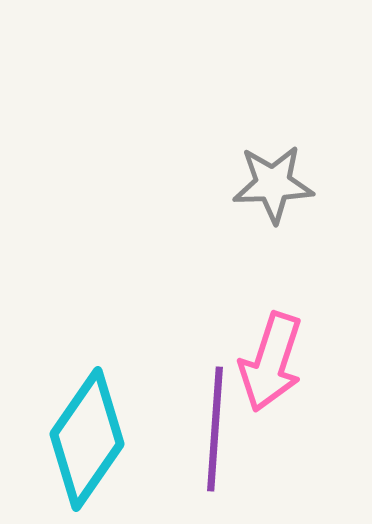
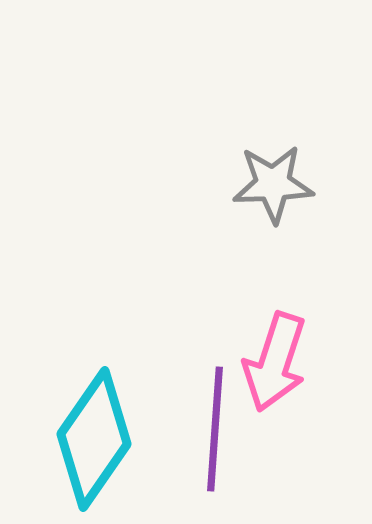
pink arrow: moved 4 px right
cyan diamond: moved 7 px right
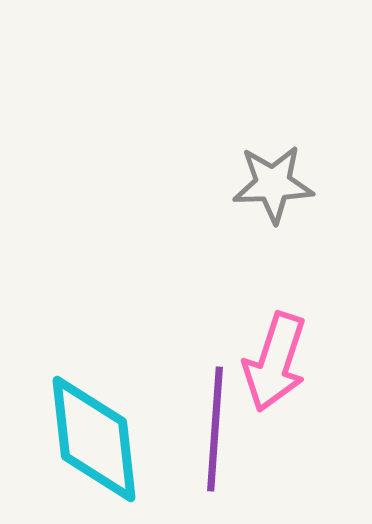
cyan diamond: rotated 41 degrees counterclockwise
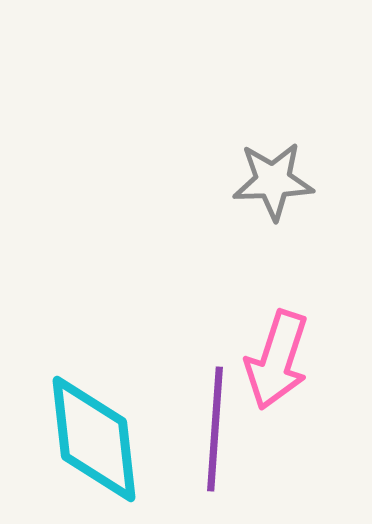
gray star: moved 3 px up
pink arrow: moved 2 px right, 2 px up
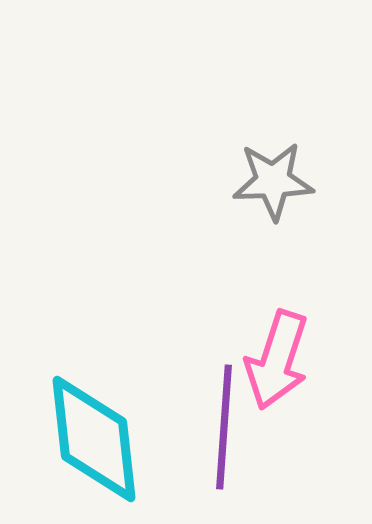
purple line: moved 9 px right, 2 px up
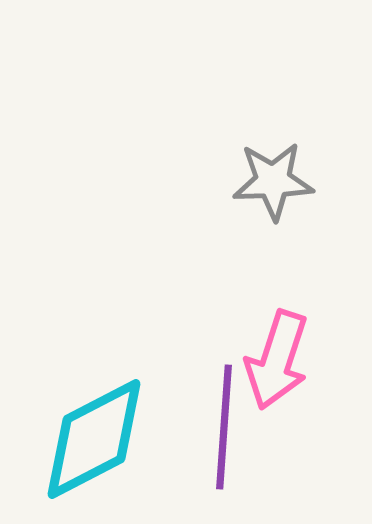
cyan diamond: rotated 69 degrees clockwise
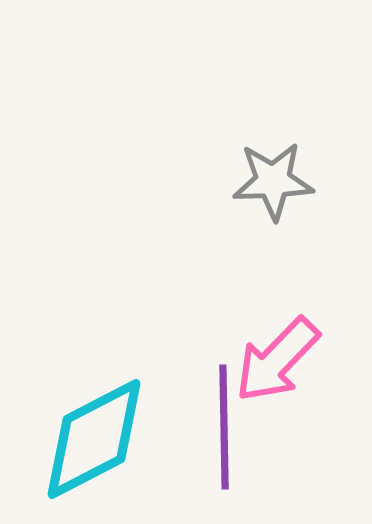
pink arrow: rotated 26 degrees clockwise
purple line: rotated 5 degrees counterclockwise
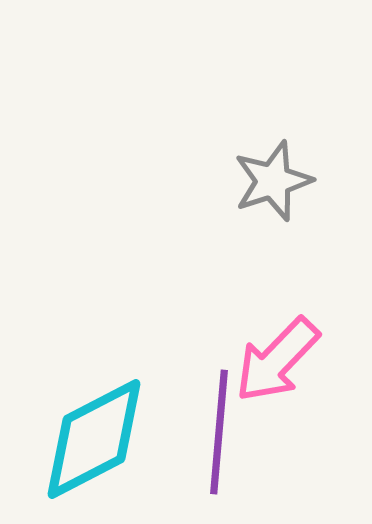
gray star: rotated 16 degrees counterclockwise
purple line: moved 5 px left, 5 px down; rotated 6 degrees clockwise
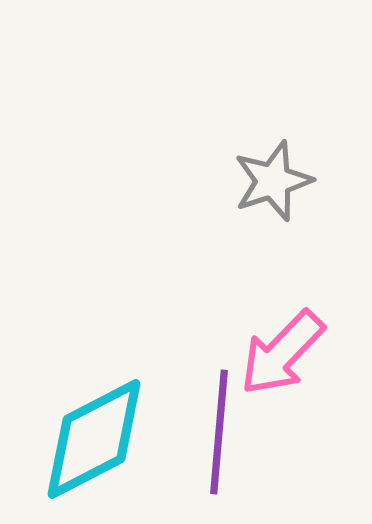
pink arrow: moved 5 px right, 7 px up
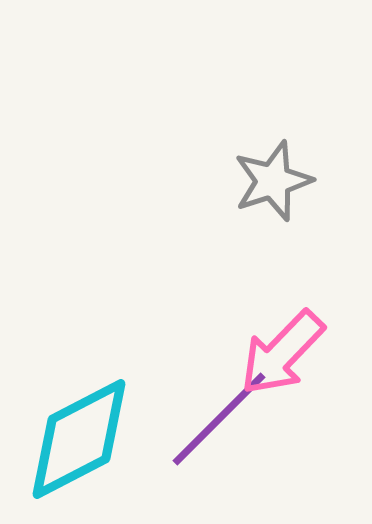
purple line: moved 13 px up; rotated 40 degrees clockwise
cyan diamond: moved 15 px left
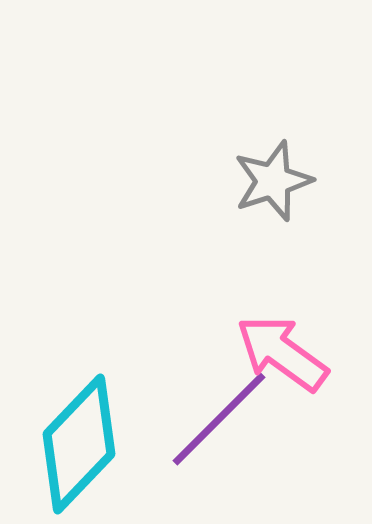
pink arrow: rotated 82 degrees clockwise
cyan diamond: moved 5 px down; rotated 19 degrees counterclockwise
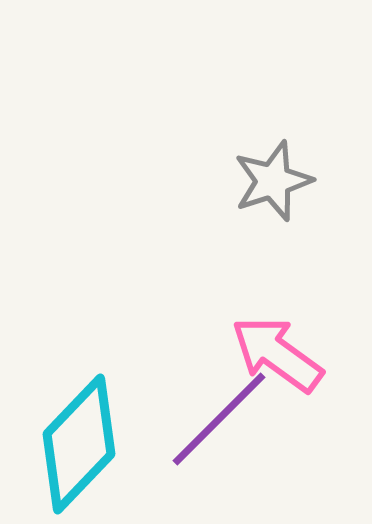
pink arrow: moved 5 px left, 1 px down
